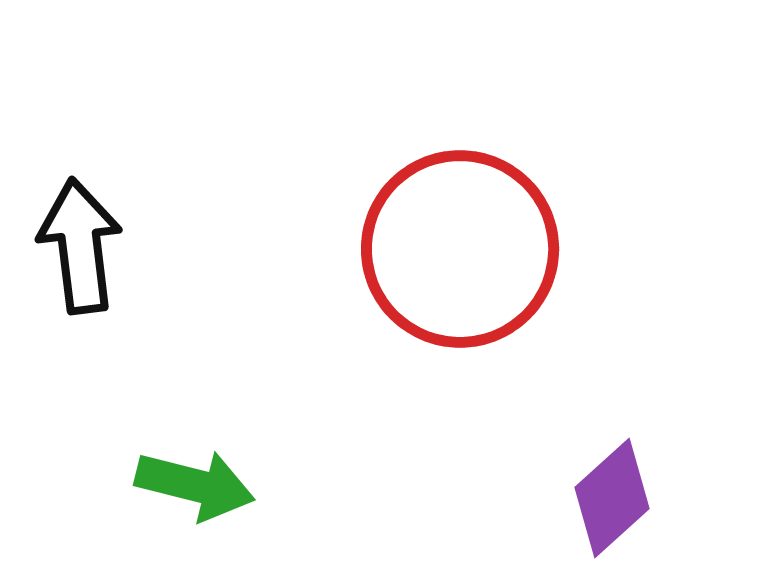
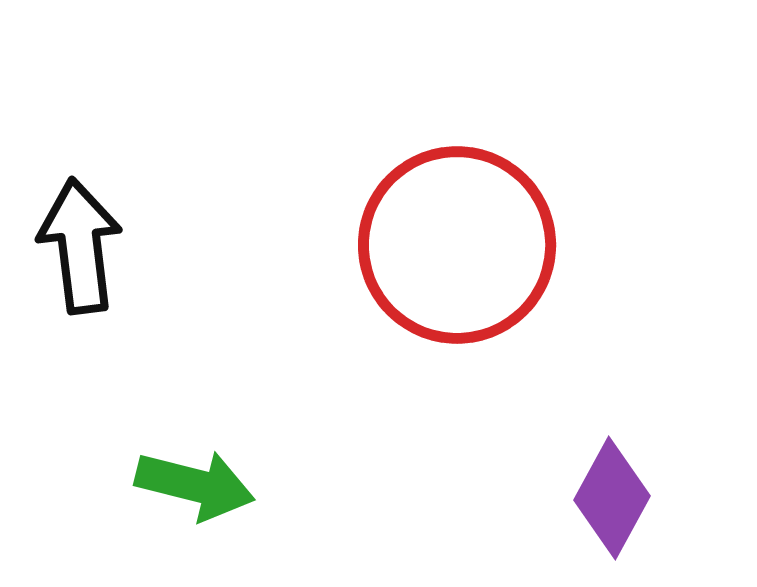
red circle: moved 3 px left, 4 px up
purple diamond: rotated 19 degrees counterclockwise
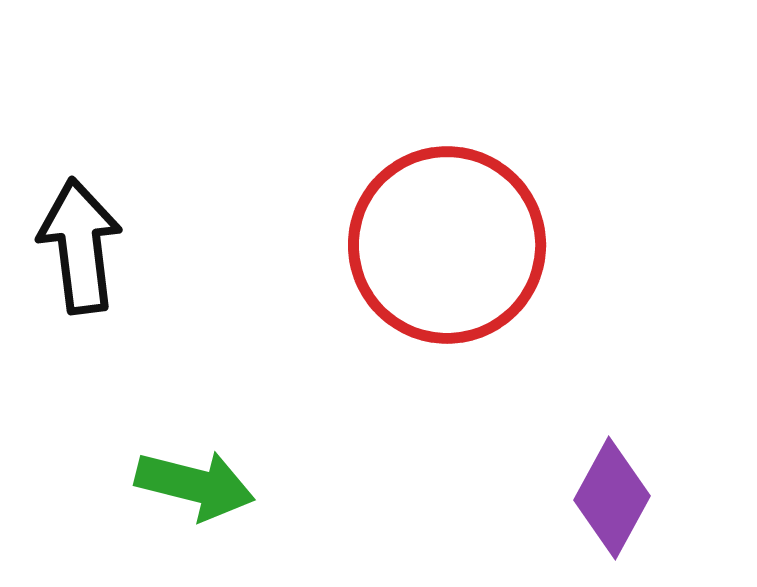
red circle: moved 10 px left
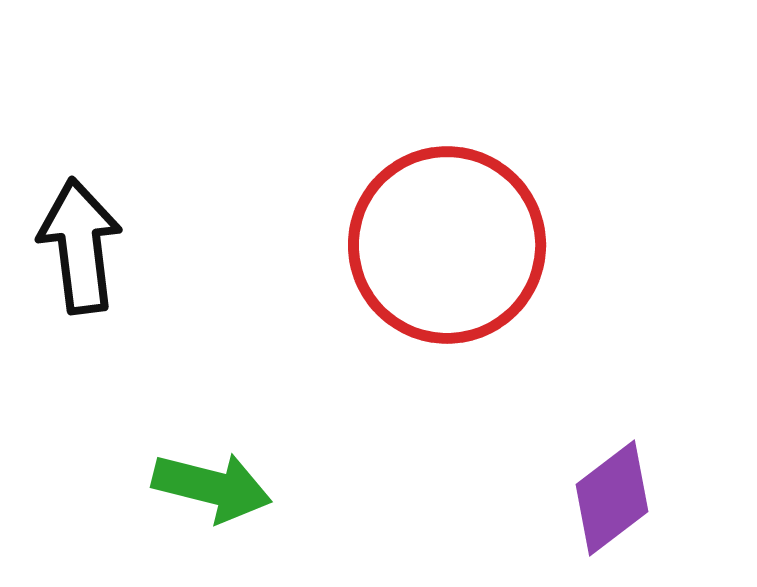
green arrow: moved 17 px right, 2 px down
purple diamond: rotated 24 degrees clockwise
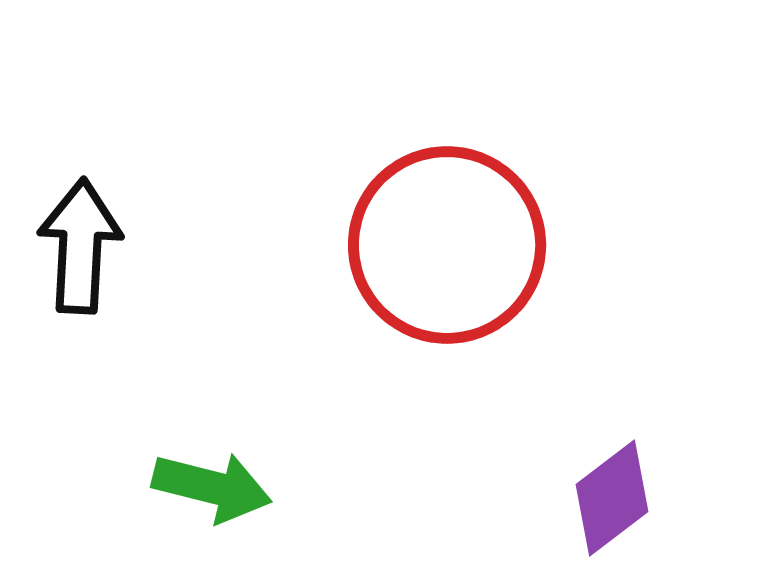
black arrow: rotated 10 degrees clockwise
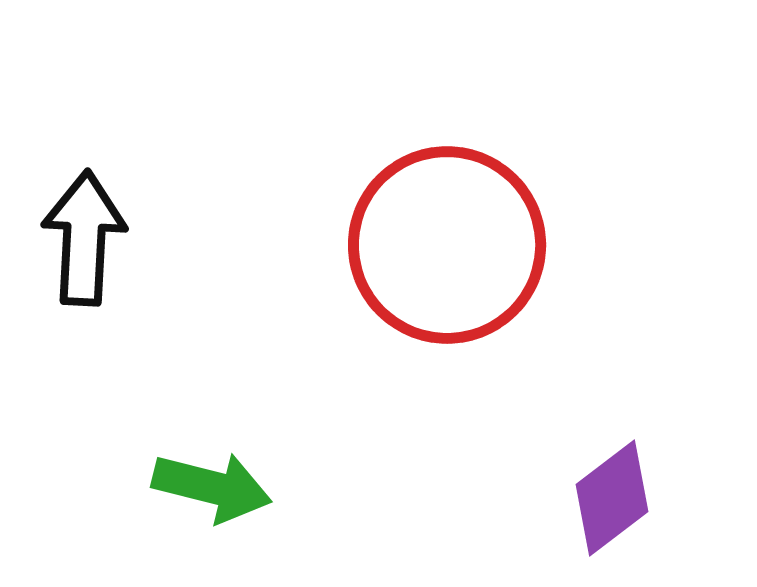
black arrow: moved 4 px right, 8 px up
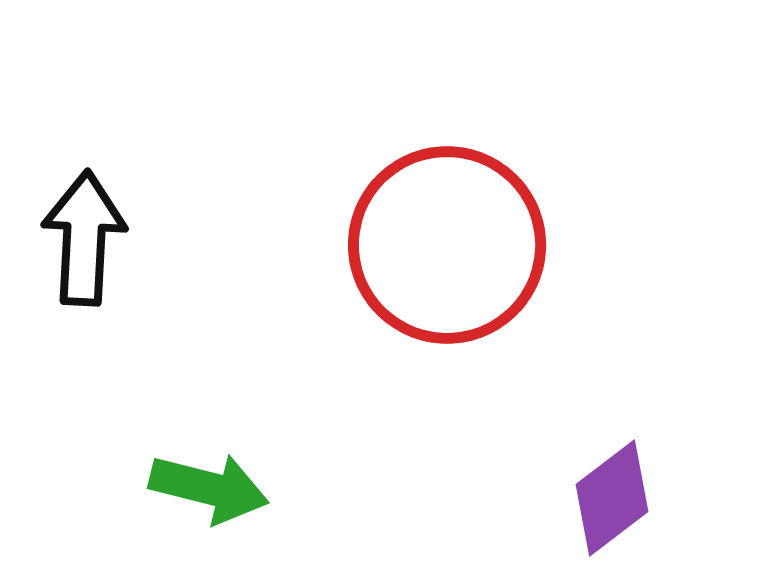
green arrow: moved 3 px left, 1 px down
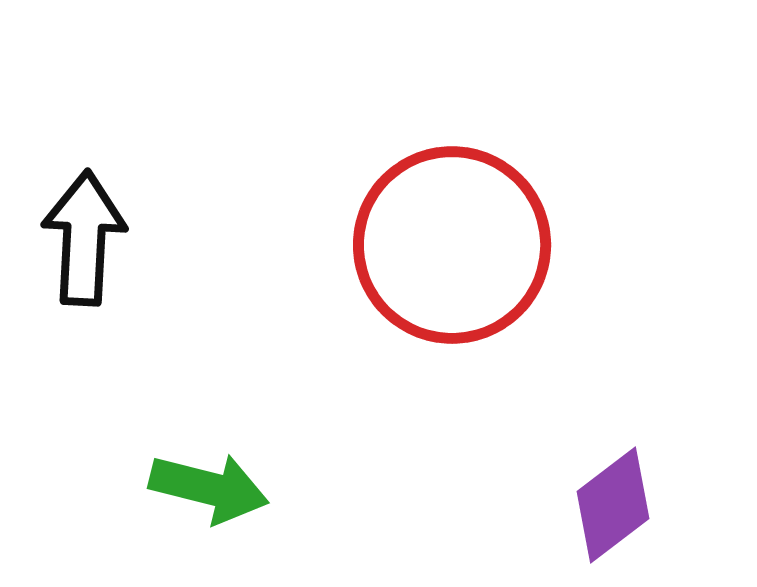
red circle: moved 5 px right
purple diamond: moved 1 px right, 7 px down
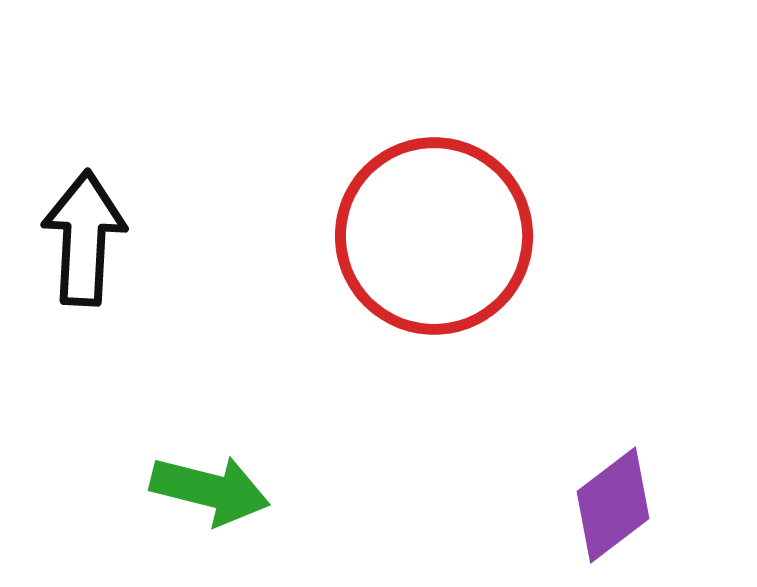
red circle: moved 18 px left, 9 px up
green arrow: moved 1 px right, 2 px down
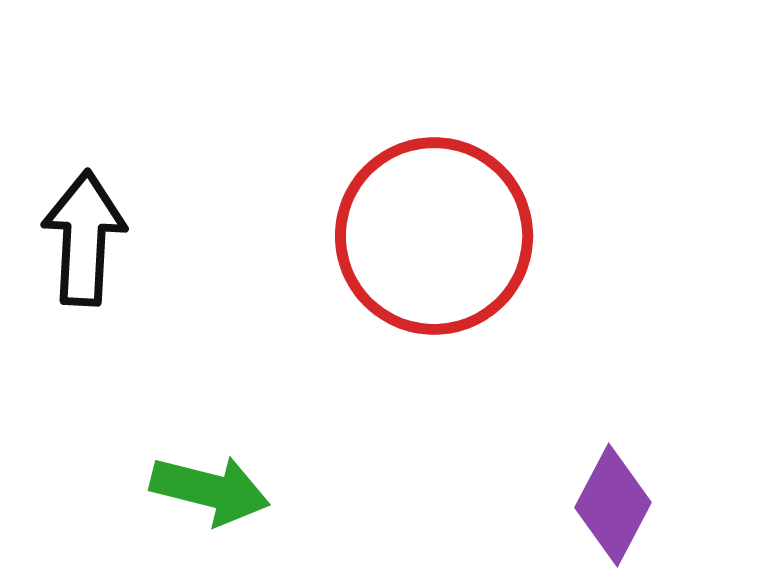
purple diamond: rotated 25 degrees counterclockwise
